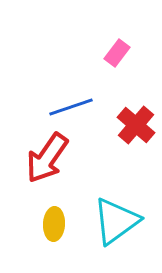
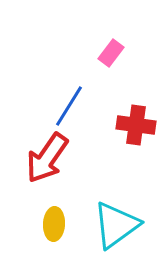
pink rectangle: moved 6 px left
blue line: moved 2 px left, 1 px up; rotated 39 degrees counterclockwise
red cross: rotated 33 degrees counterclockwise
cyan triangle: moved 4 px down
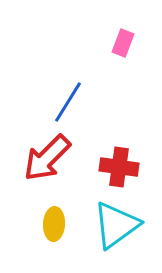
pink rectangle: moved 12 px right, 10 px up; rotated 16 degrees counterclockwise
blue line: moved 1 px left, 4 px up
red cross: moved 17 px left, 42 px down
red arrow: rotated 10 degrees clockwise
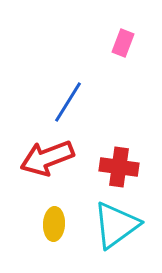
red arrow: rotated 24 degrees clockwise
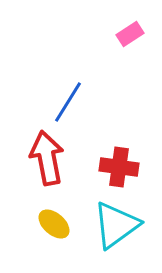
pink rectangle: moved 7 px right, 9 px up; rotated 36 degrees clockwise
red arrow: rotated 100 degrees clockwise
yellow ellipse: rotated 52 degrees counterclockwise
